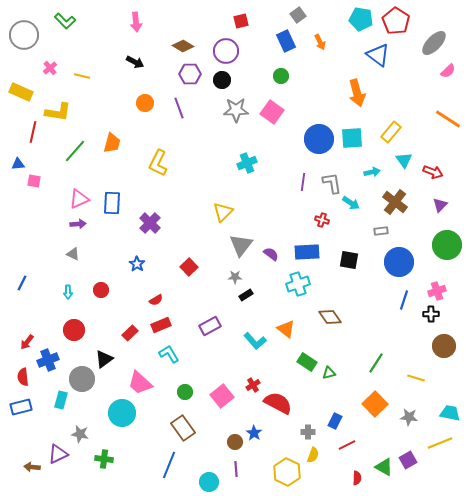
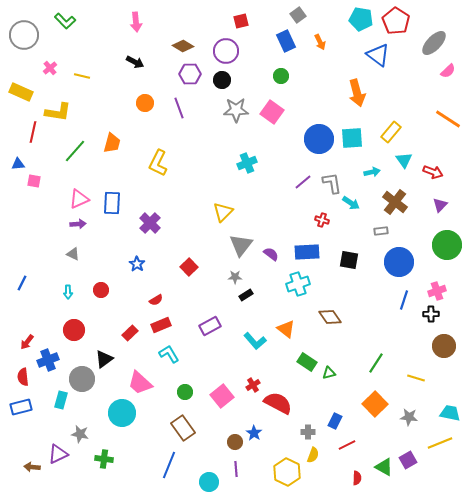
purple line at (303, 182): rotated 42 degrees clockwise
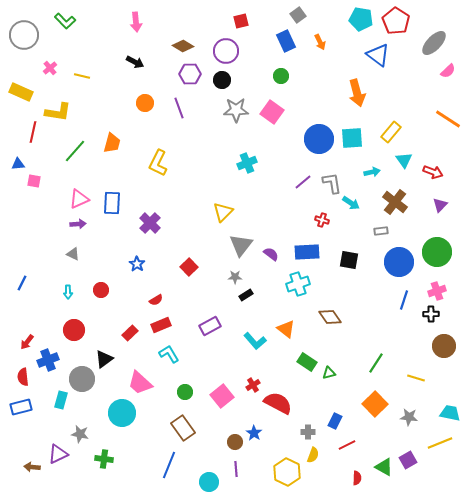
green circle at (447, 245): moved 10 px left, 7 px down
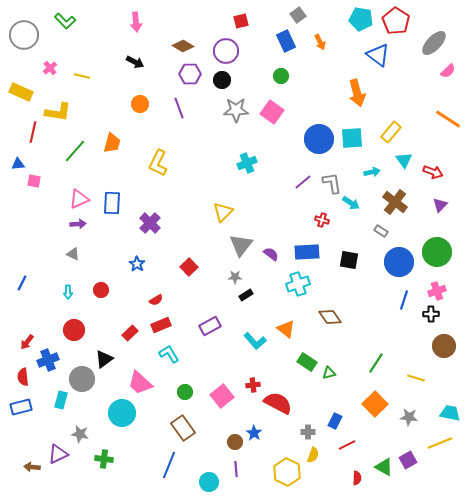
orange circle at (145, 103): moved 5 px left, 1 px down
gray rectangle at (381, 231): rotated 40 degrees clockwise
red cross at (253, 385): rotated 24 degrees clockwise
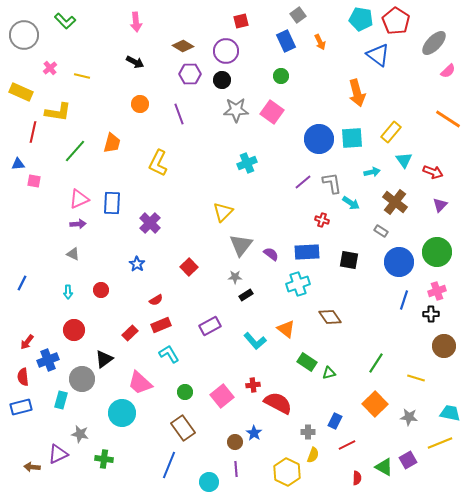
purple line at (179, 108): moved 6 px down
